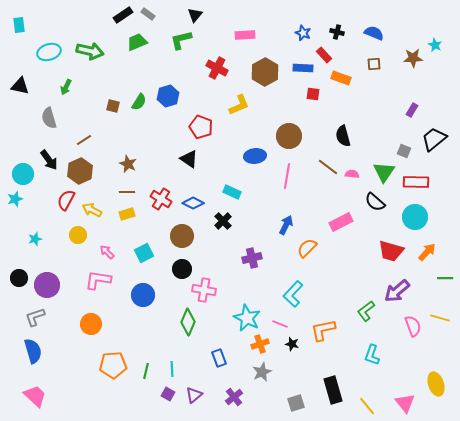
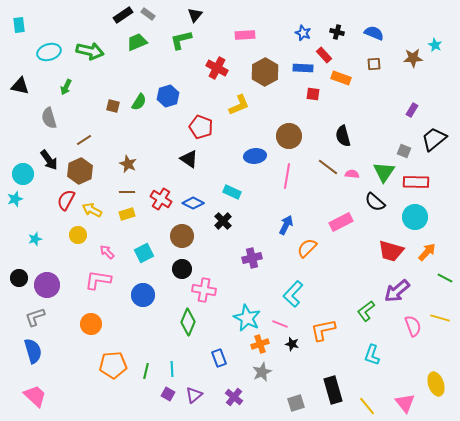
green line at (445, 278): rotated 28 degrees clockwise
purple cross at (234, 397): rotated 12 degrees counterclockwise
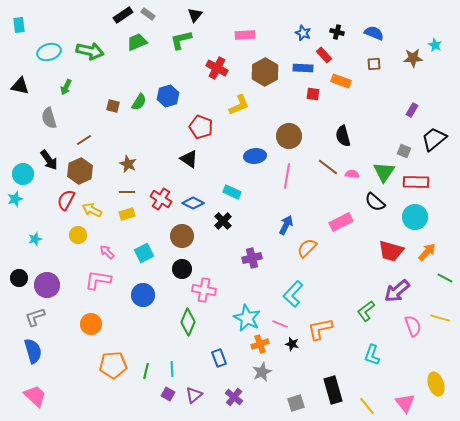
orange rectangle at (341, 78): moved 3 px down
orange L-shape at (323, 330): moved 3 px left, 1 px up
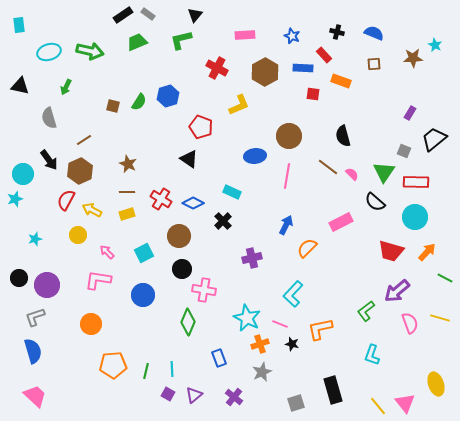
blue star at (303, 33): moved 11 px left, 3 px down
purple rectangle at (412, 110): moved 2 px left, 3 px down
pink semicircle at (352, 174): rotated 40 degrees clockwise
brown circle at (182, 236): moved 3 px left
pink semicircle at (413, 326): moved 3 px left, 3 px up
yellow line at (367, 406): moved 11 px right
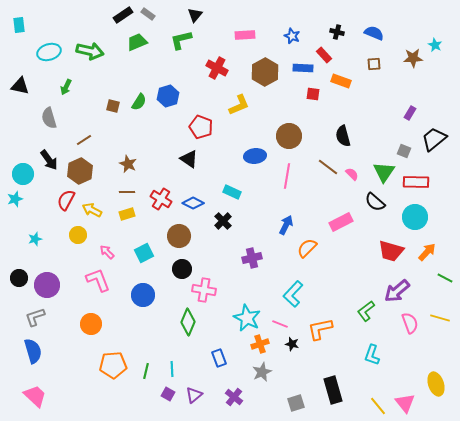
pink L-shape at (98, 280): rotated 60 degrees clockwise
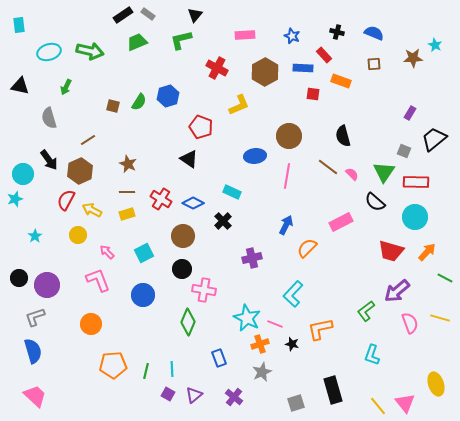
brown line at (84, 140): moved 4 px right
brown circle at (179, 236): moved 4 px right
cyan star at (35, 239): moved 3 px up; rotated 16 degrees counterclockwise
pink line at (280, 324): moved 5 px left
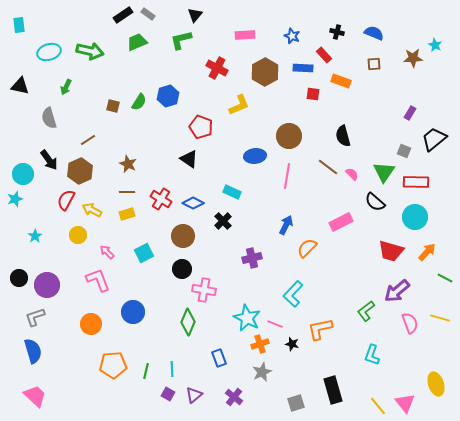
blue circle at (143, 295): moved 10 px left, 17 px down
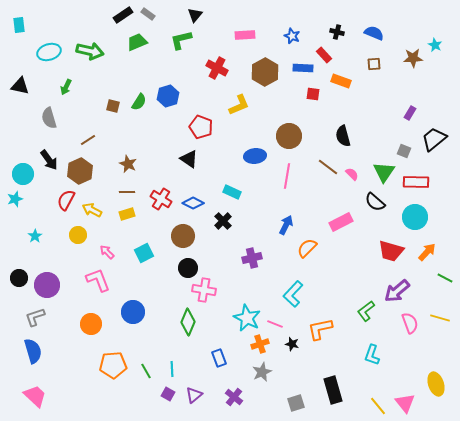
black circle at (182, 269): moved 6 px right, 1 px up
green line at (146, 371): rotated 42 degrees counterclockwise
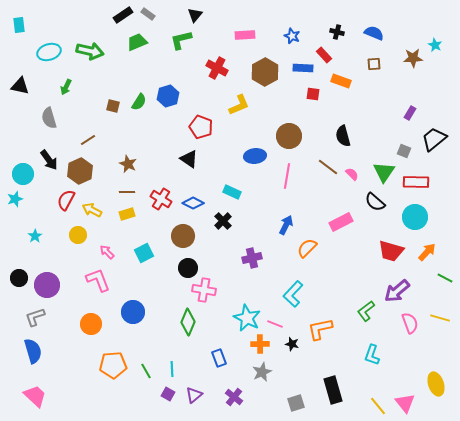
orange cross at (260, 344): rotated 18 degrees clockwise
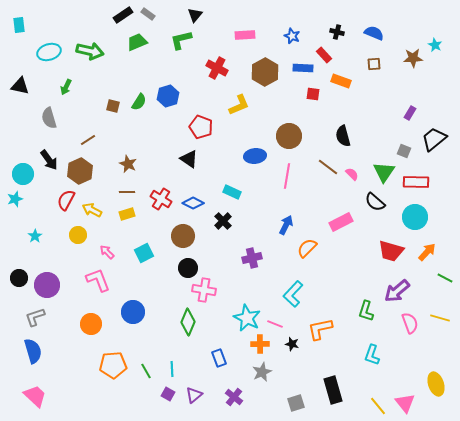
green L-shape at (366, 311): rotated 35 degrees counterclockwise
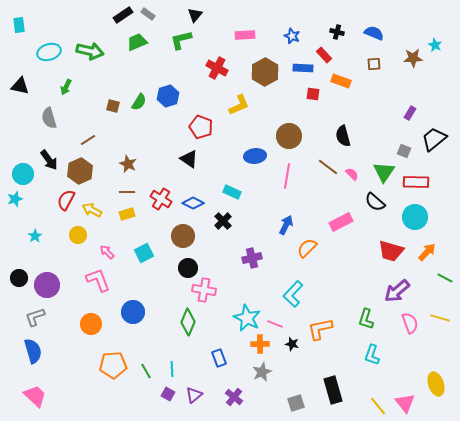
green L-shape at (366, 311): moved 8 px down
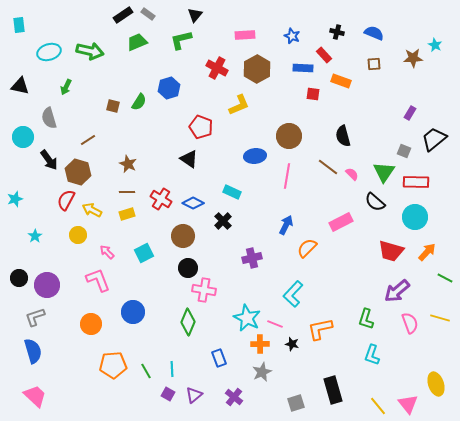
brown hexagon at (265, 72): moved 8 px left, 3 px up
blue hexagon at (168, 96): moved 1 px right, 8 px up
brown hexagon at (80, 171): moved 2 px left, 1 px down; rotated 20 degrees counterclockwise
cyan circle at (23, 174): moved 37 px up
pink triangle at (405, 403): moved 3 px right, 1 px down
